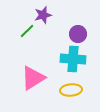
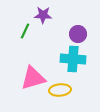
purple star: rotated 18 degrees clockwise
green line: moved 2 px left; rotated 21 degrees counterclockwise
pink triangle: rotated 16 degrees clockwise
yellow ellipse: moved 11 px left
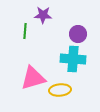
green line: rotated 21 degrees counterclockwise
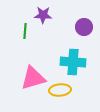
purple circle: moved 6 px right, 7 px up
cyan cross: moved 3 px down
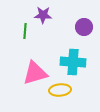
pink triangle: moved 2 px right, 5 px up
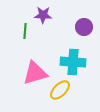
yellow ellipse: rotated 40 degrees counterclockwise
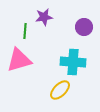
purple star: moved 1 px right, 2 px down; rotated 12 degrees counterclockwise
pink triangle: moved 16 px left, 13 px up
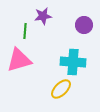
purple star: moved 1 px left, 1 px up
purple circle: moved 2 px up
yellow ellipse: moved 1 px right, 1 px up
